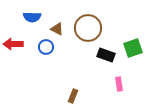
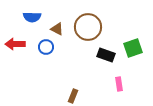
brown circle: moved 1 px up
red arrow: moved 2 px right
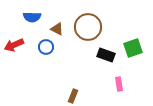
red arrow: moved 1 px left, 1 px down; rotated 24 degrees counterclockwise
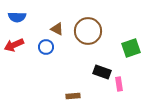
blue semicircle: moved 15 px left
brown circle: moved 4 px down
green square: moved 2 px left
black rectangle: moved 4 px left, 17 px down
brown rectangle: rotated 64 degrees clockwise
